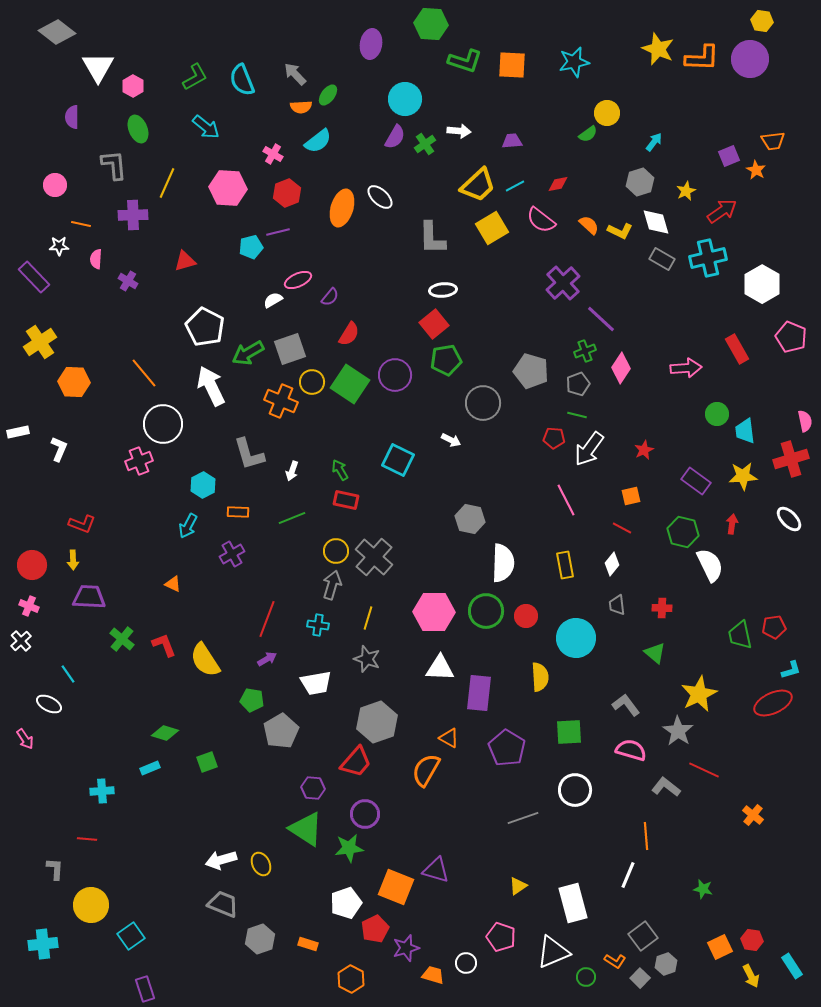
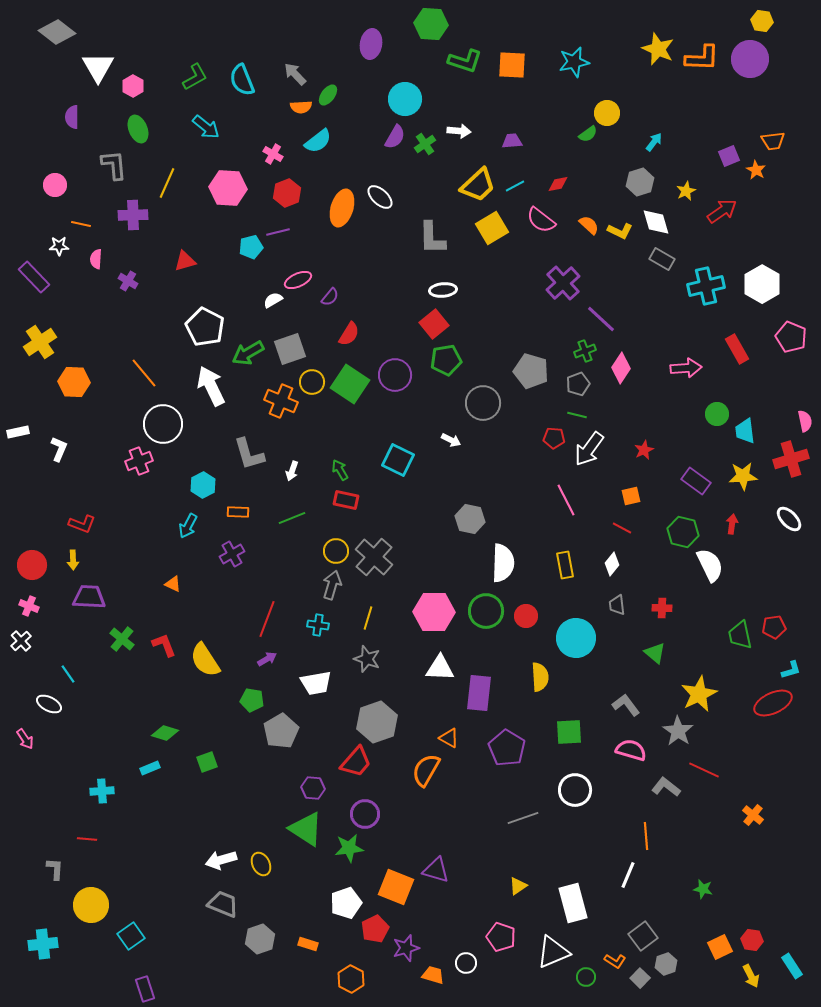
cyan cross at (708, 258): moved 2 px left, 28 px down
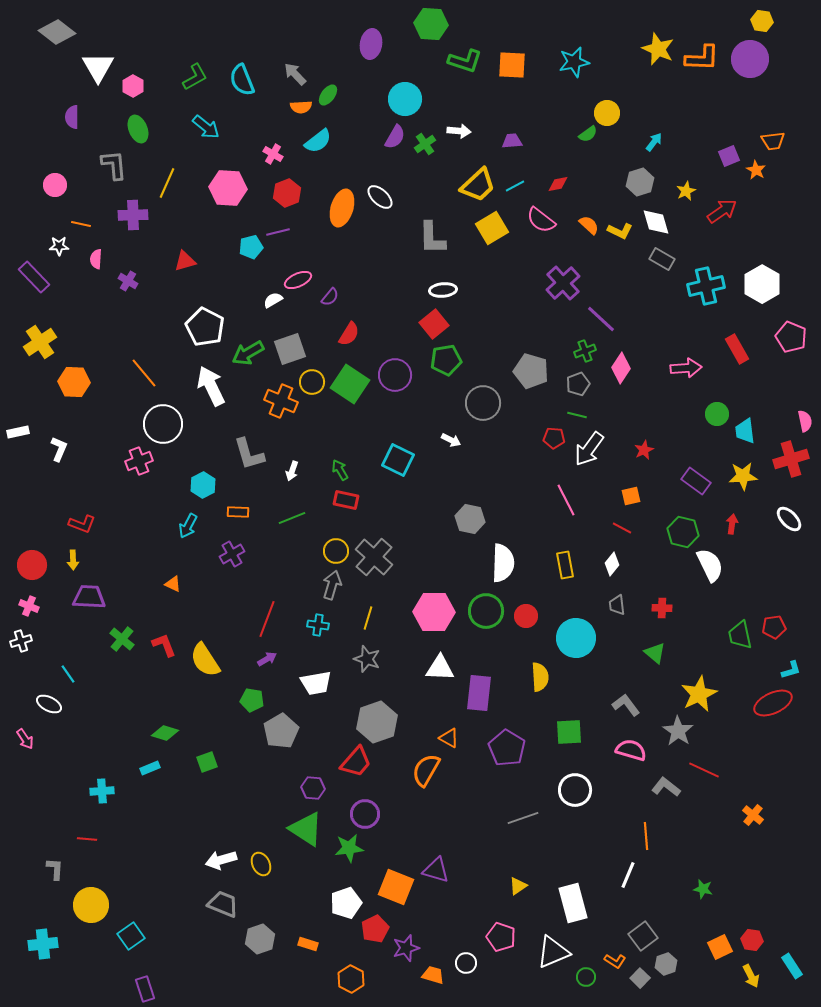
white cross at (21, 641): rotated 25 degrees clockwise
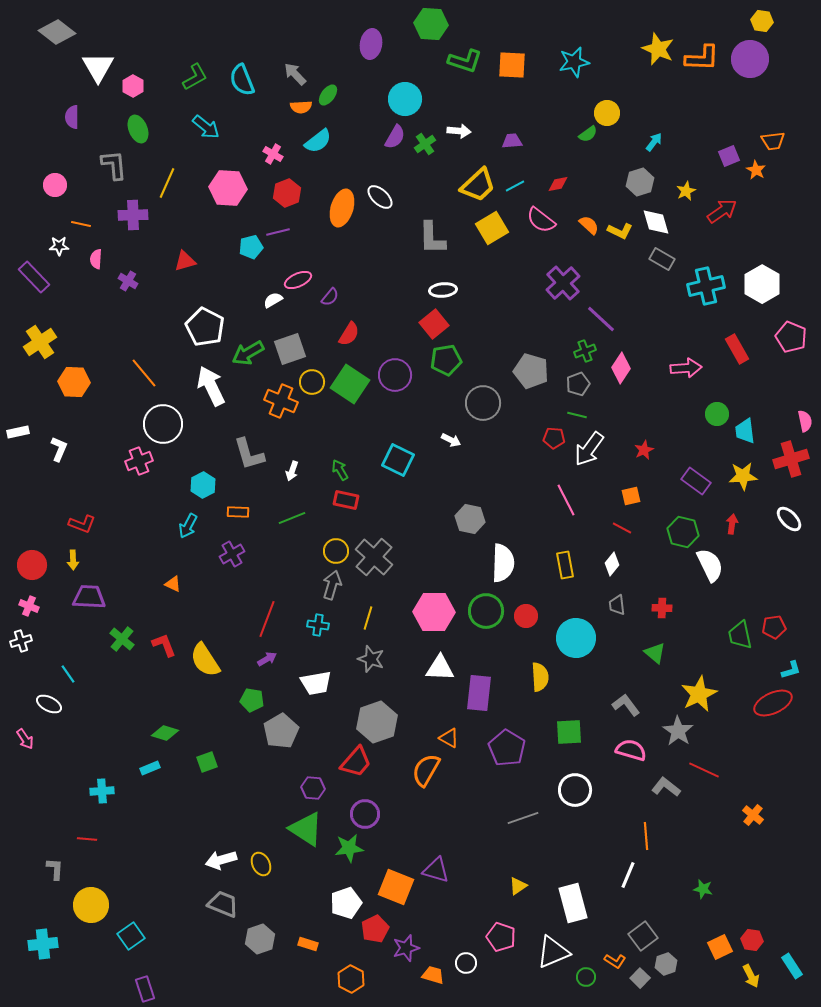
gray star at (367, 659): moved 4 px right
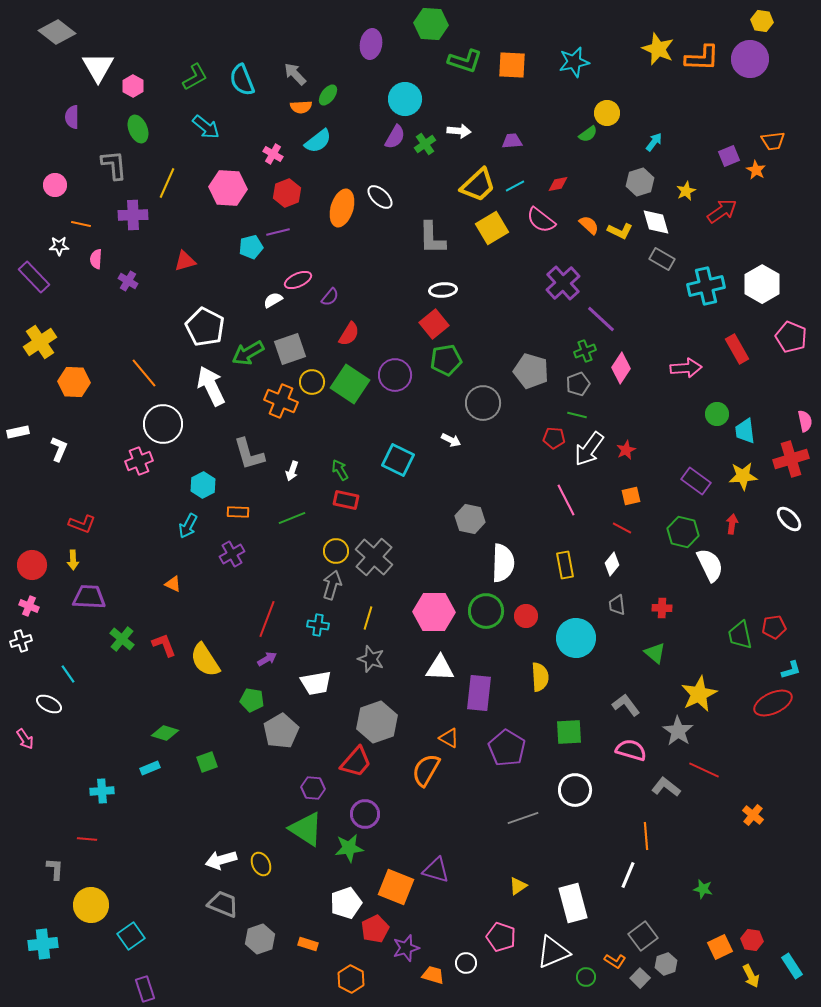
red star at (644, 450): moved 18 px left
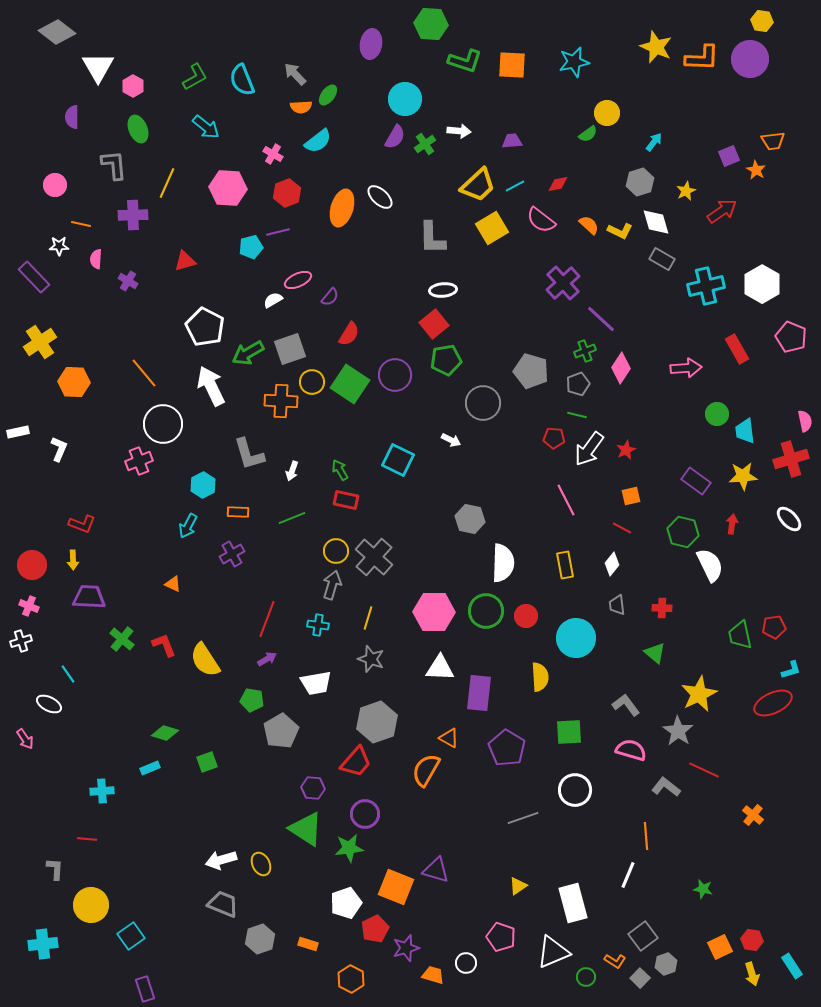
yellow star at (658, 49): moved 2 px left, 2 px up
orange cross at (281, 401): rotated 20 degrees counterclockwise
yellow arrow at (751, 976): moved 1 px right, 2 px up; rotated 10 degrees clockwise
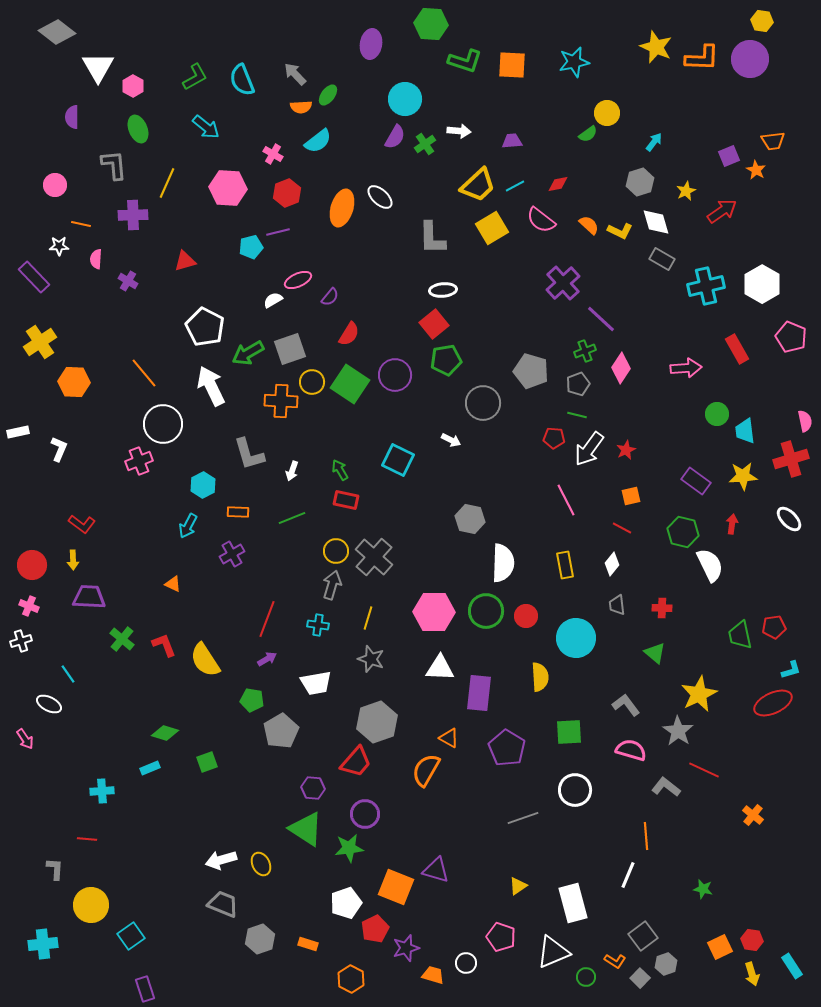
red L-shape at (82, 524): rotated 16 degrees clockwise
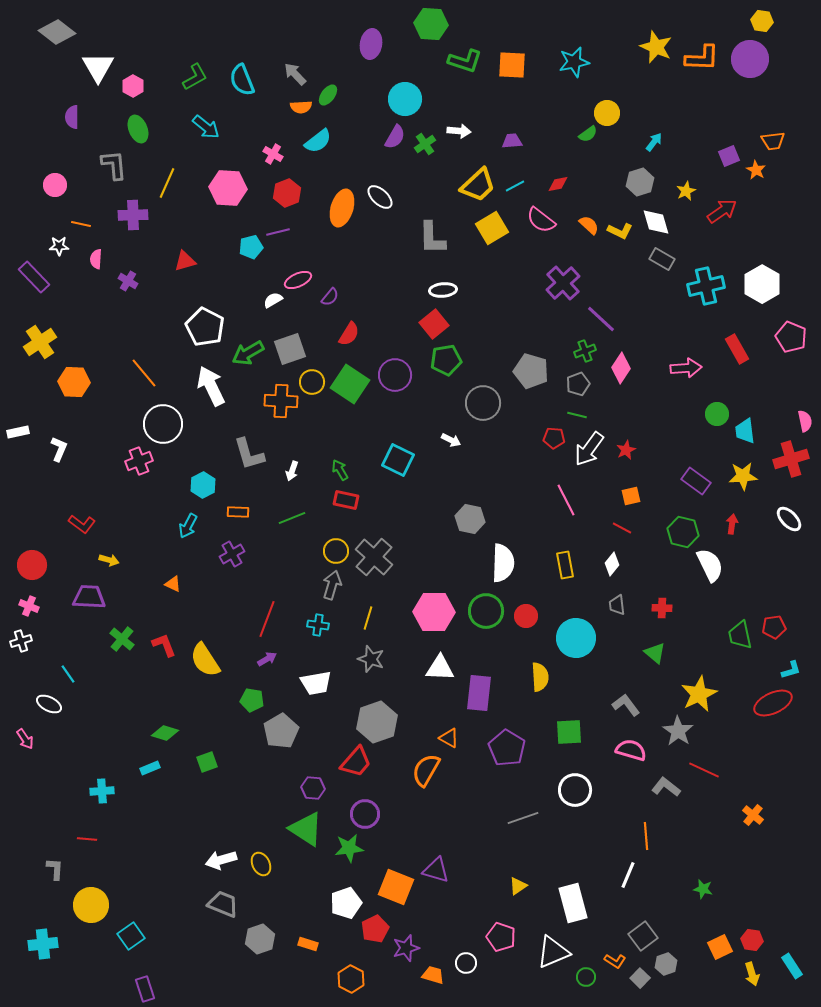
yellow arrow at (73, 560): moved 36 px right; rotated 72 degrees counterclockwise
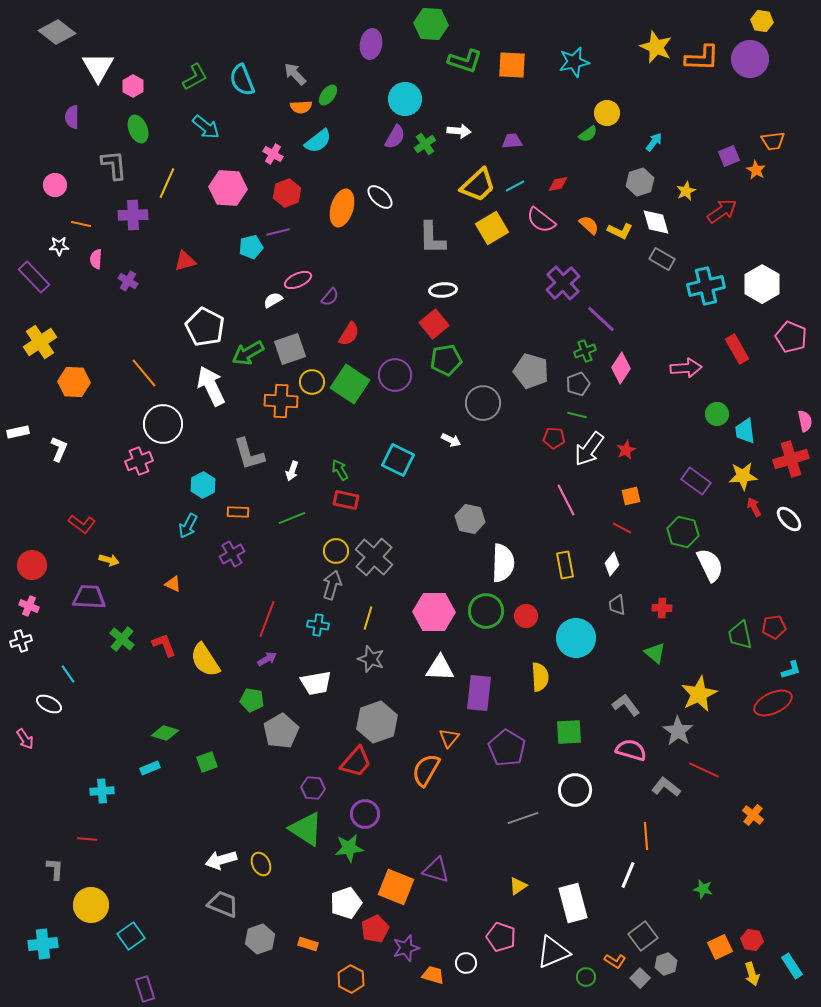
red arrow at (732, 524): moved 22 px right, 17 px up; rotated 36 degrees counterclockwise
orange triangle at (449, 738): rotated 40 degrees clockwise
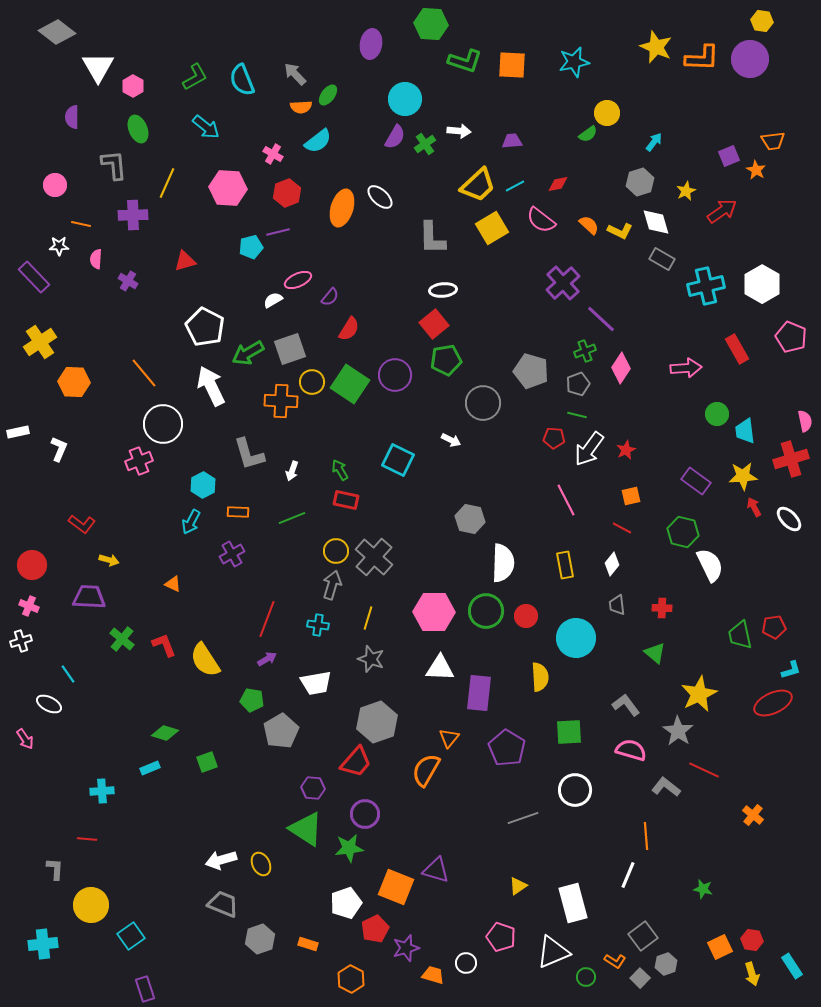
red semicircle at (349, 334): moved 5 px up
cyan arrow at (188, 526): moved 3 px right, 4 px up
